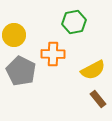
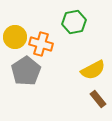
yellow circle: moved 1 px right, 2 px down
orange cross: moved 12 px left, 10 px up; rotated 15 degrees clockwise
gray pentagon: moved 5 px right; rotated 12 degrees clockwise
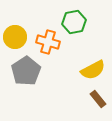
orange cross: moved 7 px right, 2 px up
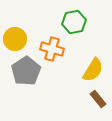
yellow circle: moved 2 px down
orange cross: moved 4 px right, 7 px down
yellow semicircle: rotated 30 degrees counterclockwise
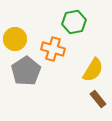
orange cross: moved 1 px right
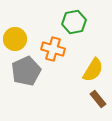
gray pentagon: rotated 8 degrees clockwise
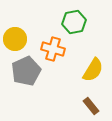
brown rectangle: moved 7 px left, 7 px down
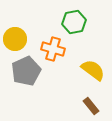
yellow semicircle: rotated 85 degrees counterclockwise
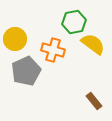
orange cross: moved 1 px down
yellow semicircle: moved 26 px up
brown rectangle: moved 3 px right, 5 px up
